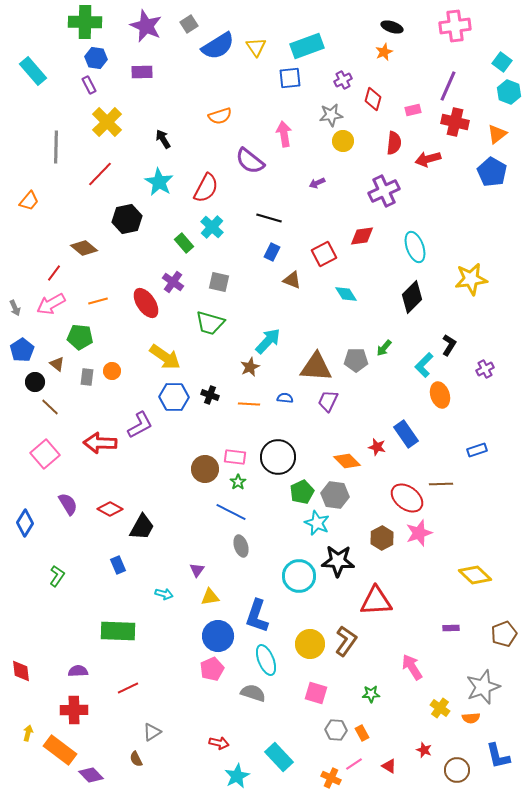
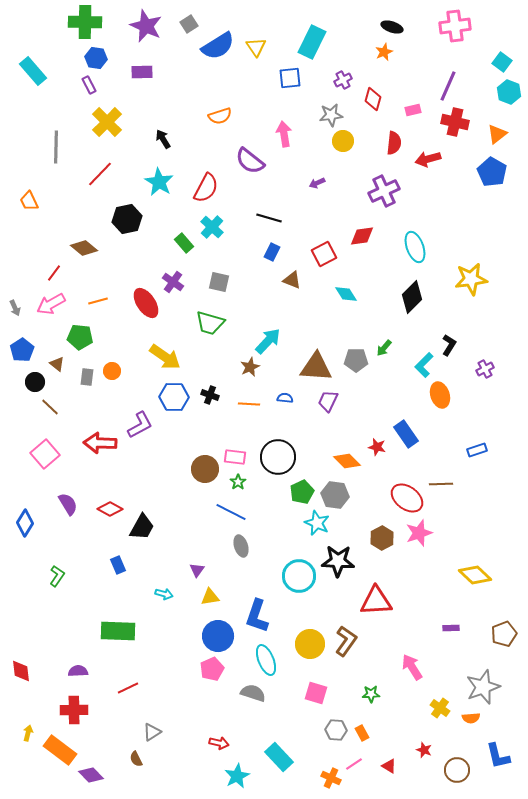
cyan rectangle at (307, 46): moved 5 px right, 4 px up; rotated 44 degrees counterclockwise
orange trapezoid at (29, 201): rotated 115 degrees clockwise
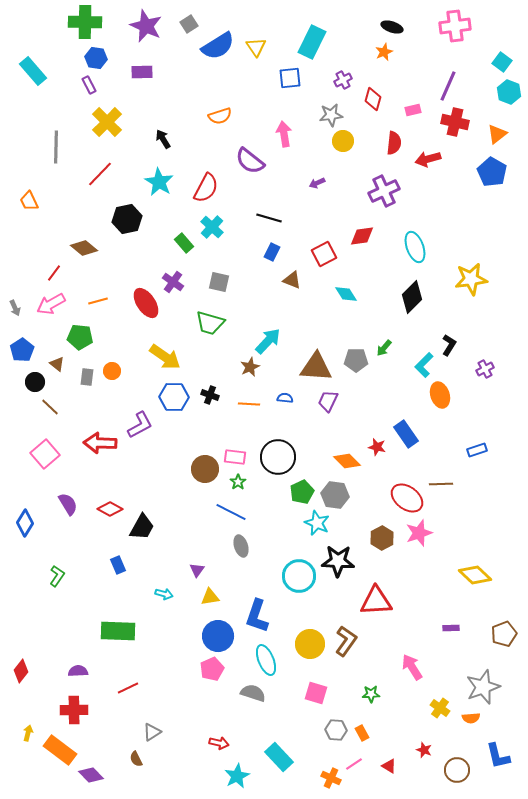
red diamond at (21, 671): rotated 45 degrees clockwise
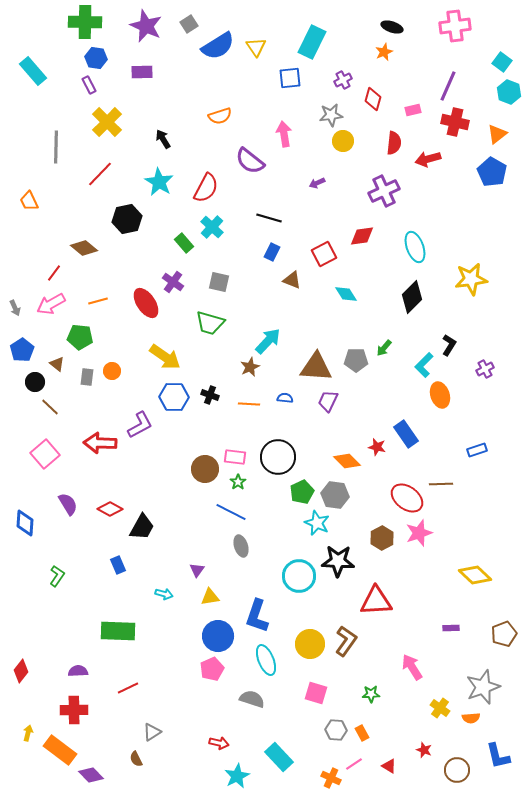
blue diamond at (25, 523): rotated 28 degrees counterclockwise
gray semicircle at (253, 693): moved 1 px left, 6 px down
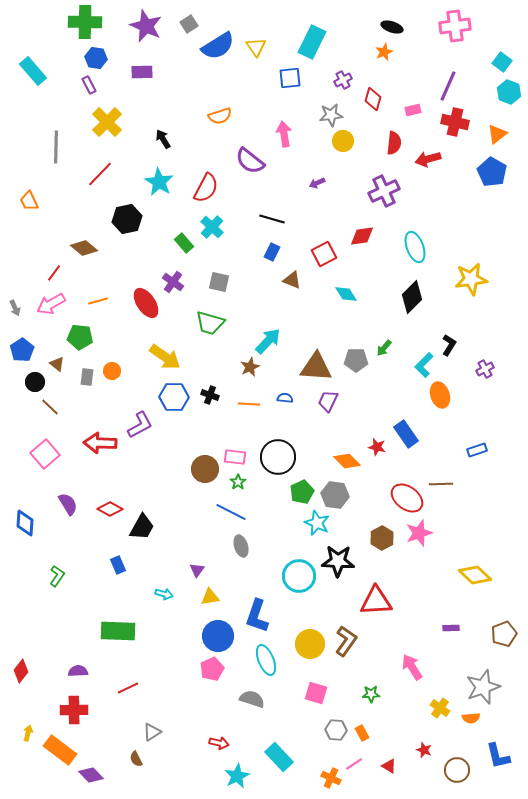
black line at (269, 218): moved 3 px right, 1 px down
